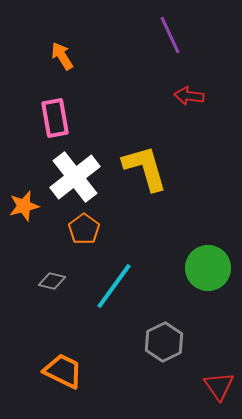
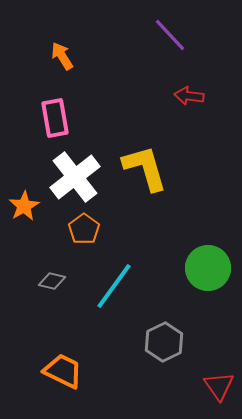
purple line: rotated 18 degrees counterclockwise
orange star: rotated 16 degrees counterclockwise
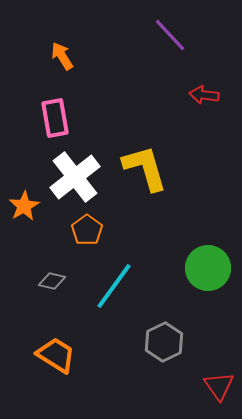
red arrow: moved 15 px right, 1 px up
orange pentagon: moved 3 px right, 1 px down
orange trapezoid: moved 7 px left, 16 px up; rotated 6 degrees clockwise
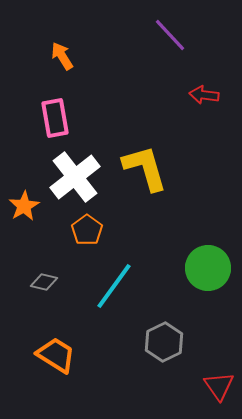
gray diamond: moved 8 px left, 1 px down
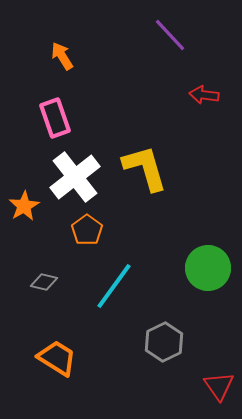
pink rectangle: rotated 9 degrees counterclockwise
orange trapezoid: moved 1 px right, 3 px down
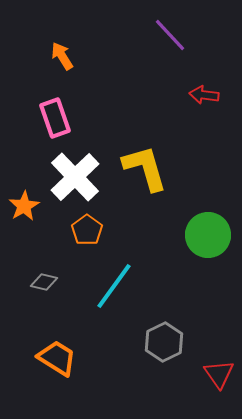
white cross: rotated 6 degrees counterclockwise
green circle: moved 33 px up
red triangle: moved 12 px up
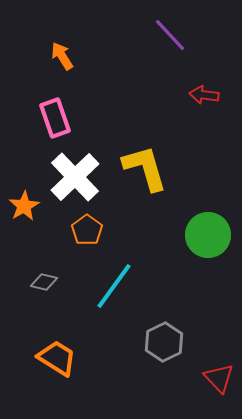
red triangle: moved 4 px down; rotated 8 degrees counterclockwise
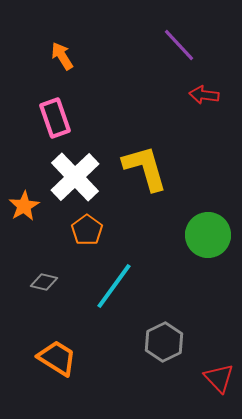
purple line: moved 9 px right, 10 px down
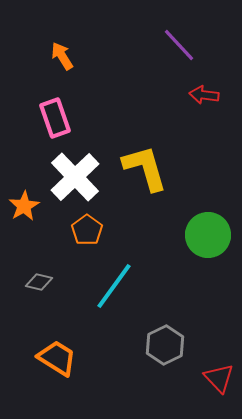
gray diamond: moved 5 px left
gray hexagon: moved 1 px right, 3 px down
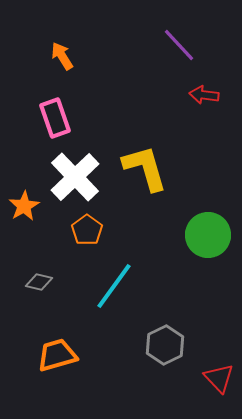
orange trapezoid: moved 3 px up; rotated 48 degrees counterclockwise
